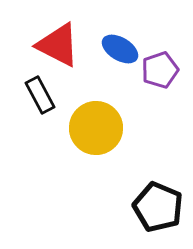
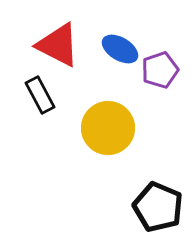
yellow circle: moved 12 px right
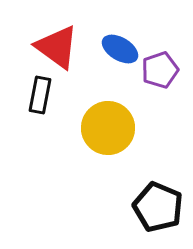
red triangle: moved 1 px left, 2 px down; rotated 9 degrees clockwise
black rectangle: rotated 39 degrees clockwise
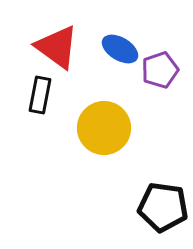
yellow circle: moved 4 px left
black pentagon: moved 5 px right; rotated 15 degrees counterclockwise
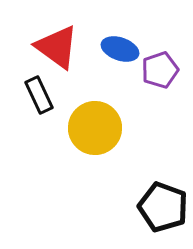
blue ellipse: rotated 12 degrees counterclockwise
black rectangle: moved 1 px left; rotated 36 degrees counterclockwise
yellow circle: moved 9 px left
black pentagon: rotated 12 degrees clockwise
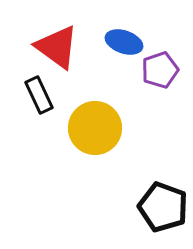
blue ellipse: moved 4 px right, 7 px up
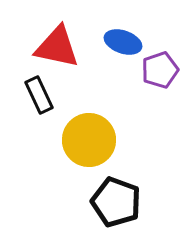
blue ellipse: moved 1 px left
red triangle: rotated 24 degrees counterclockwise
yellow circle: moved 6 px left, 12 px down
black pentagon: moved 47 px left, 5 px up
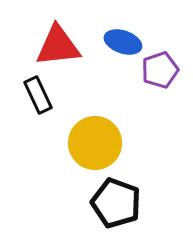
red triangle: moved 1 px right, 1 px up; rotated 18 degrees counterclockwise
black rectangle: moved 1 px left
yellow circle: moved 6 px right, 3 px down
black pentagon: moved 1 px down
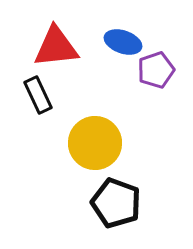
red triangle: moved 2 px left, 1 px down
purple pentagon: moved 4 px left
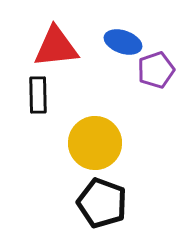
black rectangle: rotated 24 degrees clockwise
black pentagon: moved 14 px left
